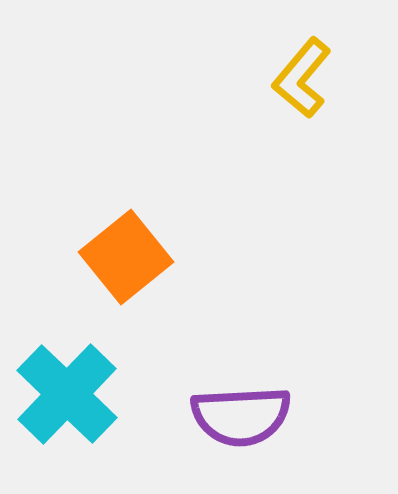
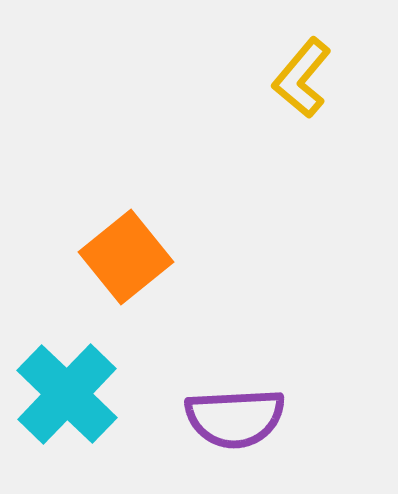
purple semicircle: moved 6 px left, 2 px down
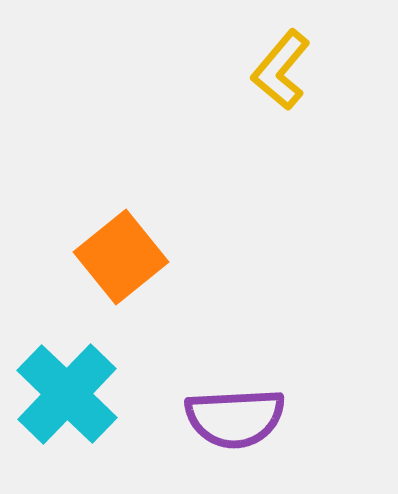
yellow L-shape: moved 21 px left, 8 px up
orange square: moved 5 px left
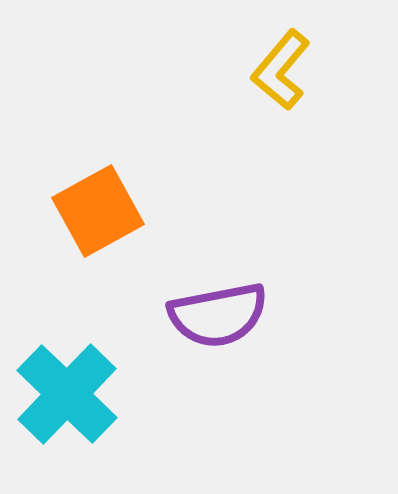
orange square: moved 23 px left, 46 px up; rotated 10 degrees clockwise
purple semicircle: moved 17 px left, 103 px up; rotated 8 degrees counterclockwise
